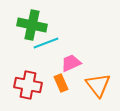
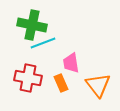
cyan line: moved 3 px left
pink trapezoid: rotated 75 degrees counterclockwise
red cross: moved 7 px up
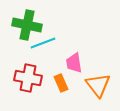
green cross: moved 5 px left
pink trapezoid: moved 3 px right
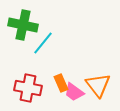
green cross: moved 4 px left
cyan line: rotated 30 degrees counterclockwise
pink trapezoid: moved 29 px down; rotated 45 degrees counterclockwise
red cross: moved 10 px down
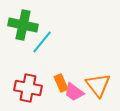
cyan line: moved 1 px left, 1 px up
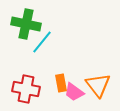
green cross: moved 3 px right, 1 px up
orange rectangle: rotated 12 degrees clockwise
red cross: moved 2 px left, 1 px down
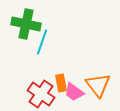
cyan line: rotated 20 degrees counterclockwise
red cross: moved 15 px right, 5 px down; rotated 24 degrees clockwise
